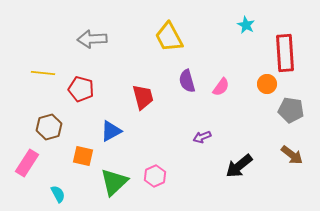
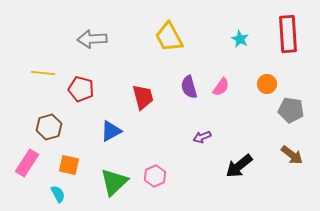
cyan star: moved 6 px left, 14 px down
red rectangle: moved 3 px right, 19 px up
purple semicircle: moved 2 px right, 6 px down
orange square: moved 14 px left, 9 px down
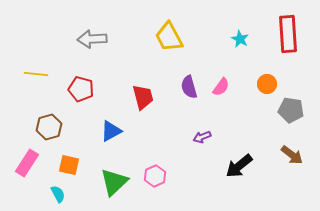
yellow line: moved 7 px left, 1 px down
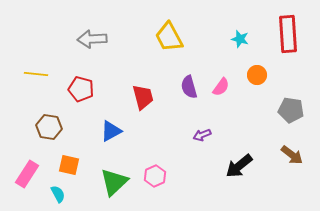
cyan star: rotated 12 degrees counterclockwise
orange circle: moved 10 px left, 9 px up
brown hexagon: rotated 25 degrees clockwise
purple arrow: moved 2 px up
pink rectangle: moved 11 px down
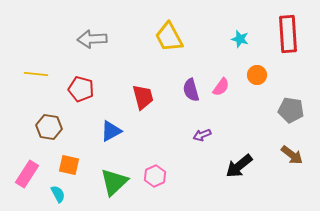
purple semicircle: moved 2 px right, 3 px down
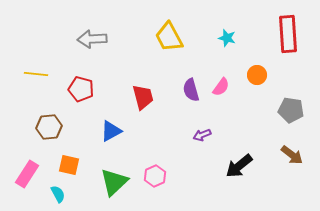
cyan star: moved 13 px left, 1 px up
brown hexagon: rotated 15 degrees counterclockwise
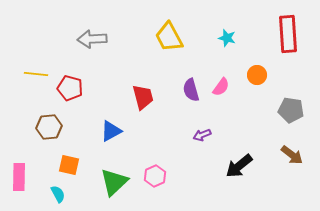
red pentagon: moved 11 px left, 1 px up
pink rectangle: moved 8 px left, 3 px down; rotated 32 degrees counterclockwise
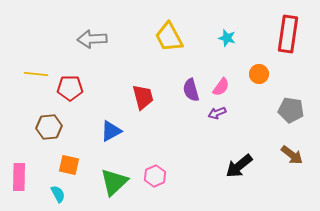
red rectangle: rotated 12 degrees clockwise
orange circle: moved 2 px right, 1 px up
red pentagon: rotated 15 degrees counterclockwise
purple arrow: moved 15 px right, 22 px up
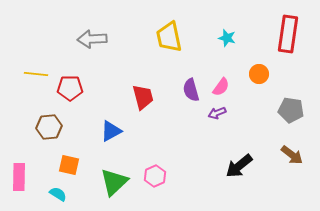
yellow trapezoid: rotated 16 degrees clockwise
cyan semicircle: rotated 30 degrees counterclockwise
